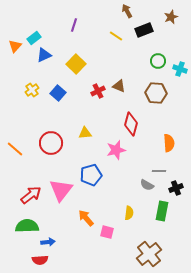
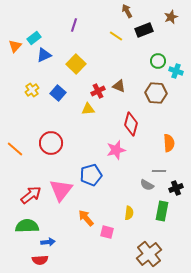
cyan cross: moved 4 px left, 2 px down
yellow triangle: moved 3 px right, 24 px up
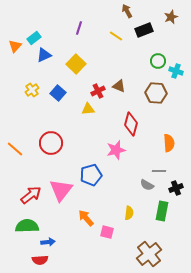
purple line: moved 5 px right, 3 px down
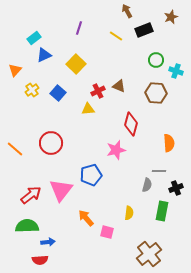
orange triangle: moved 24 px down
green circle: moved 2 px left, 1 px up
gray semicircle: rotated 104 degrees counterclockwise
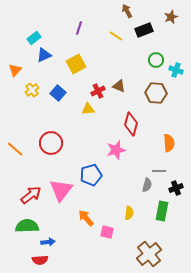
yellow square: rotated 18 degrees clockwise
cyan cross: moved 1 px up
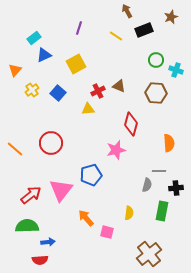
black cross: rotated 16 degrees clockwise
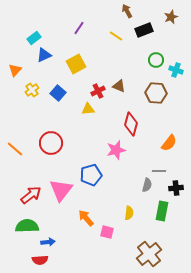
purple line: rotated 16 degrees clockwise
orange semicircle: rotated 42 degrees clockwise
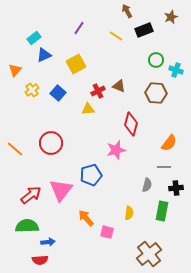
gray line: moved 5 px right, 4 px up
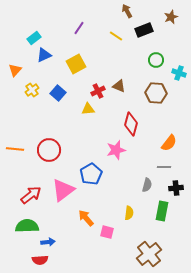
cyan cross: moved 3 px right, 3 px down
red circle: moved 2 px left, 7 px down
orange line: rotated 36 degrees counterclockwise
blue pentagon: moved 1 px up; rotated 15 degrees counterclockwise
pink triangle: moved 2 px right; rotated 15 degrees clockwise
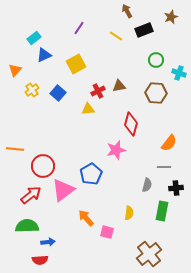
brown triangle: rotated 32 degrees counterclockwise
red circle: moved 6 px left, 16 px down
